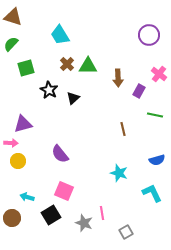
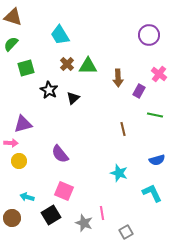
yellow circle: moved 1 px right
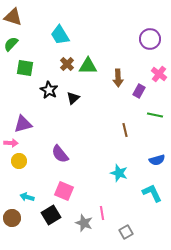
purple circle: moved 1 px right, 4 px down
green square: moved 1 px left; rotated 24 degrees clockwise
brown line: moved 2 px right, 1 px down
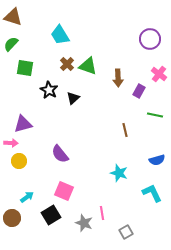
green triangle: rotated 18 degrees clockwise
cyan arrow: rotated 128 degrees clockwise
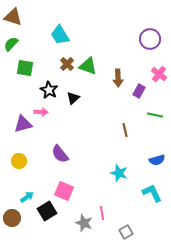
pink arrow: moved 30 px right, 31 px up
black square: moved 4 px left, 4 px up
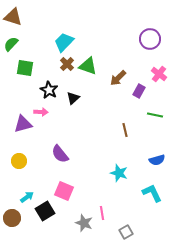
cyan trapezoid: moved 4 px right, 7 px down; rotated 75 degrees clockwise
brown arrow: rotated 48 degrees clockwise
black square: moved 2 px left
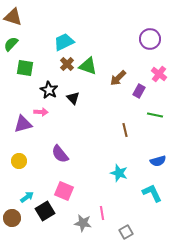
cyan trapezoid: rotated 20 degrees clockwise
black triangle: rotated 32 degrees counterclockwise
blue semicircle: moved 1 px right, 1 px down
gray star: moved 1 px left; rotated 12 degrees counterclockwise
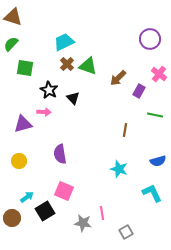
pink arrow: moved 3 px right
brown line: rotated 24 degrees clockwise
purple semicircle: rotated 30 degrees clockwise
cyan star: moved 4 px up
